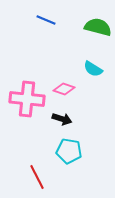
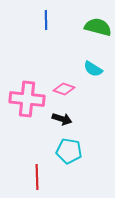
blue line: rotated 66 degrees clockwise
red line: rotated 25 degrees clockwise
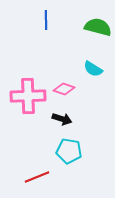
pink cross: moved 1 px right, 3 px up; rotated 8 degrees counterclockwise
red line: rotated 70 degrees clockwise
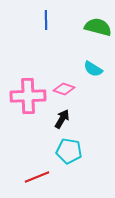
black arrow: rotated 78 degrees counterclockwise
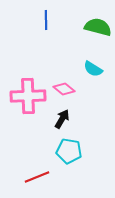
pink diamond: rotated 20 degrees clockwise
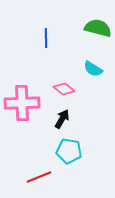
blue line: moved 18 px down
green semicircle: moved 1 px down
pink cross: moved 6 px left, 7 px down
red line: moved 2 px right
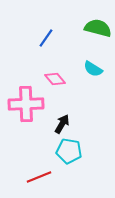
blue line: rotated 36 degrees clockwise
pink diamond: moved 9 px left, 10 px up; rotated 10 degrees clockwise
pink cross: moved 4 px right, 1 px down
black arrow: moved 5 px down
